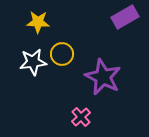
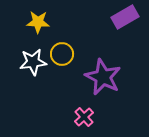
pink cross: moved 3 px right
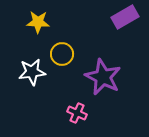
white star: moved 1 px left, 10 px down
pink cross: moved 7 px left, 4 px up; rotated 24 degrees counterclockwise
